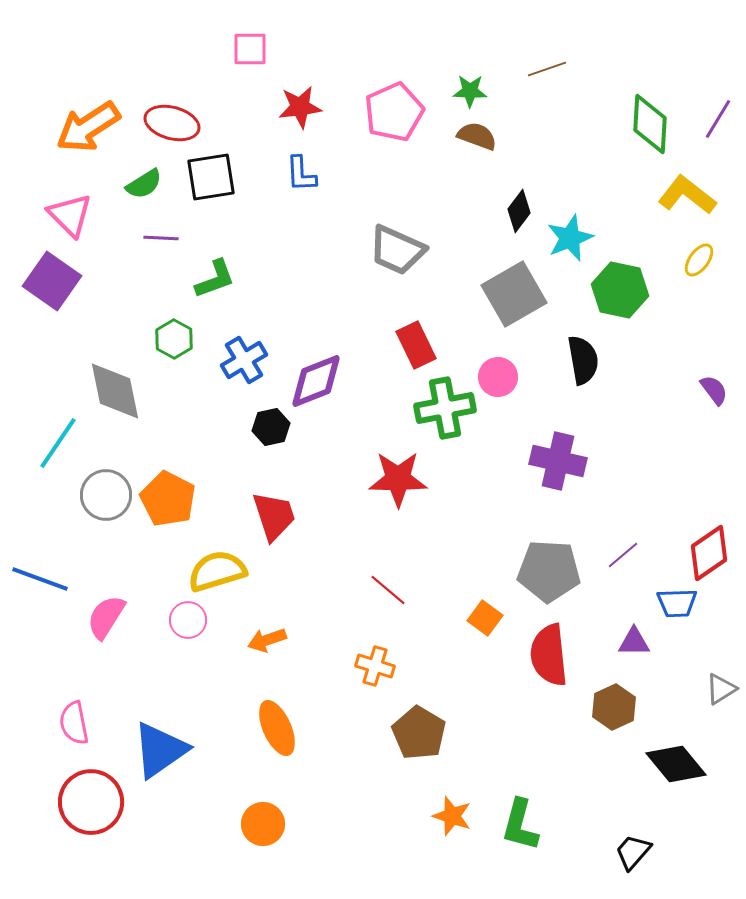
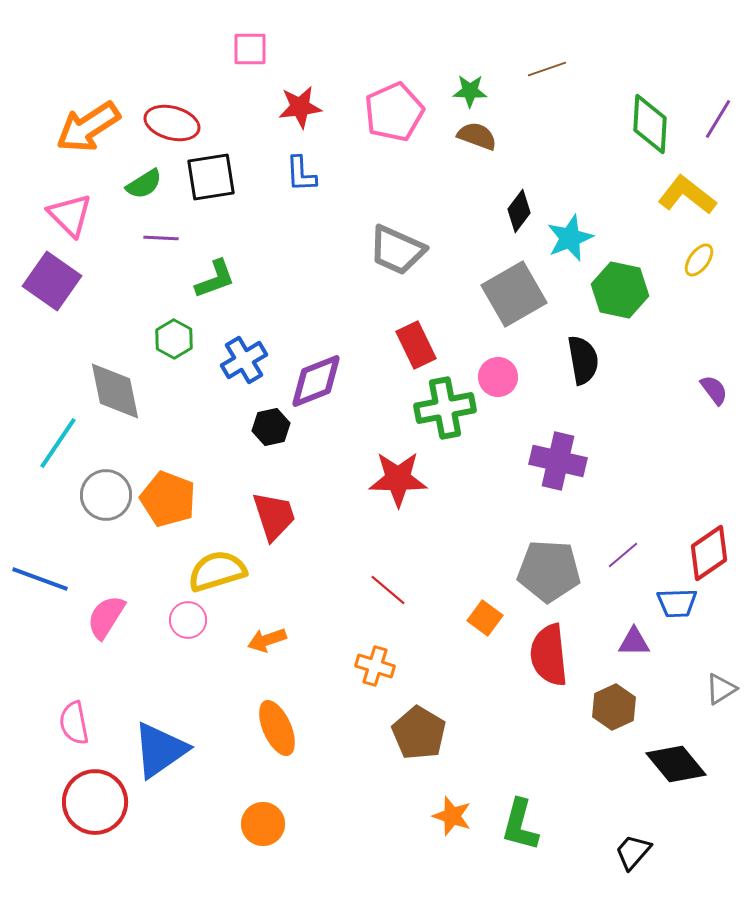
orange pentagon at (168, 499): rotated 6 degrees counterclockwise
red circle at (91, 802): moved 4 px right
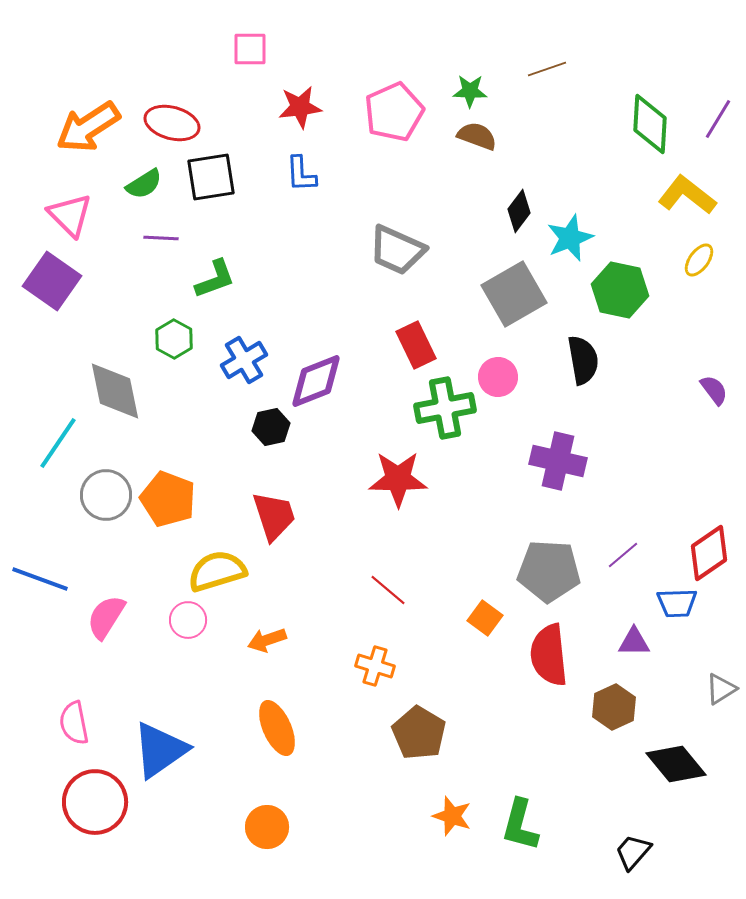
orange circle at (263, 824): moved 4 px right, 3 px down
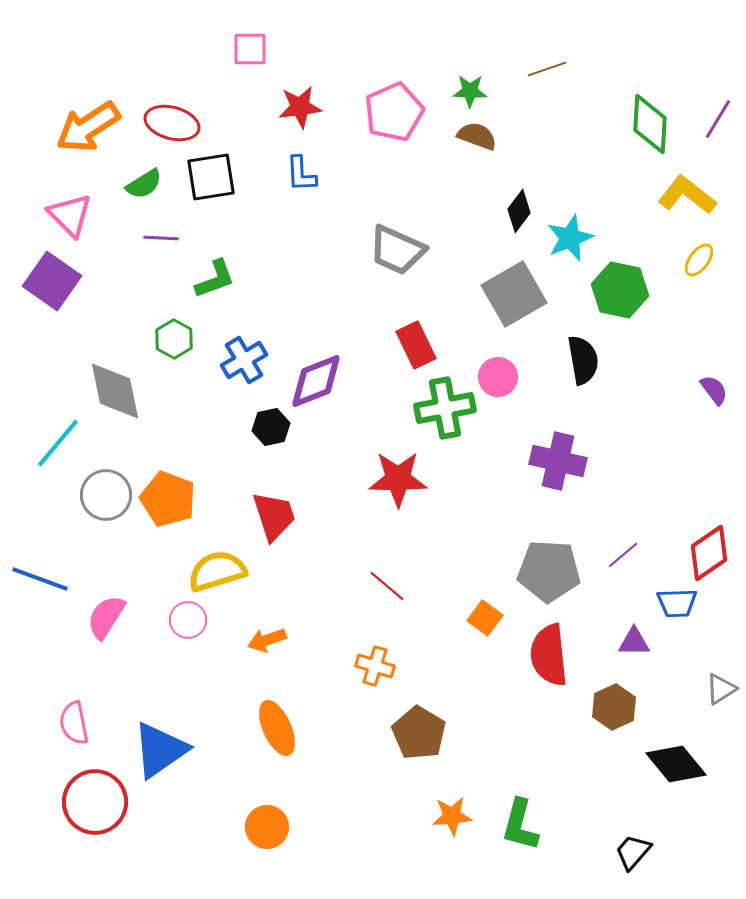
cyan line at (58, 443): rotated 6 degrees clockwise
red line at (388, 590): moved 1 px left, 4 px up
orange star at (452, 816): rotated 24 degrees counterclockwise
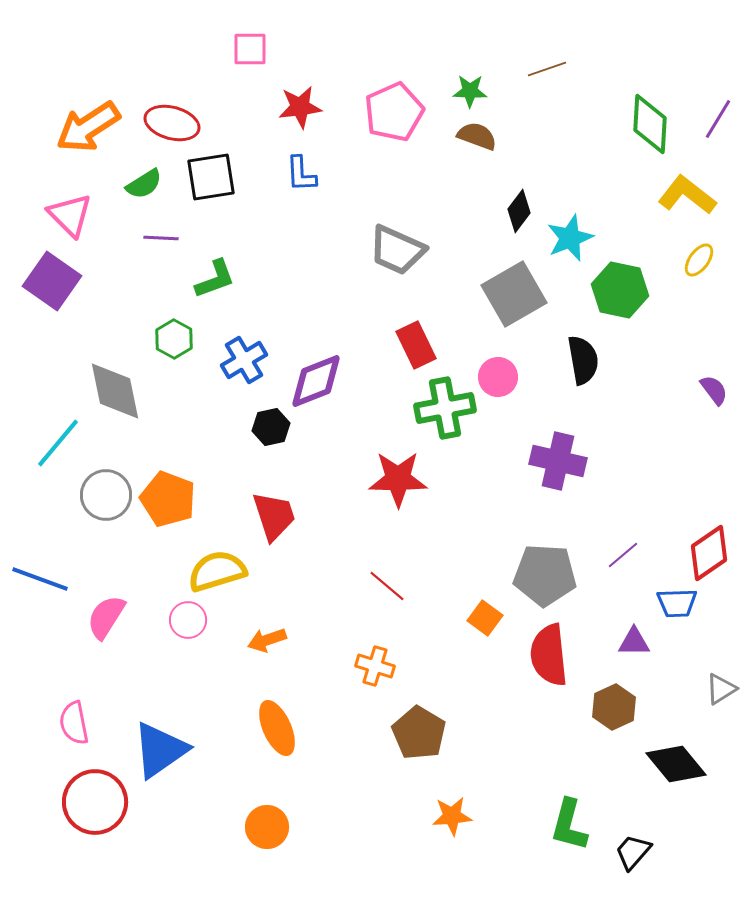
gray pentagon at (549, 571): moved 4 px left, 4 px down
green L-shape at (520, 825): moved 49 px right
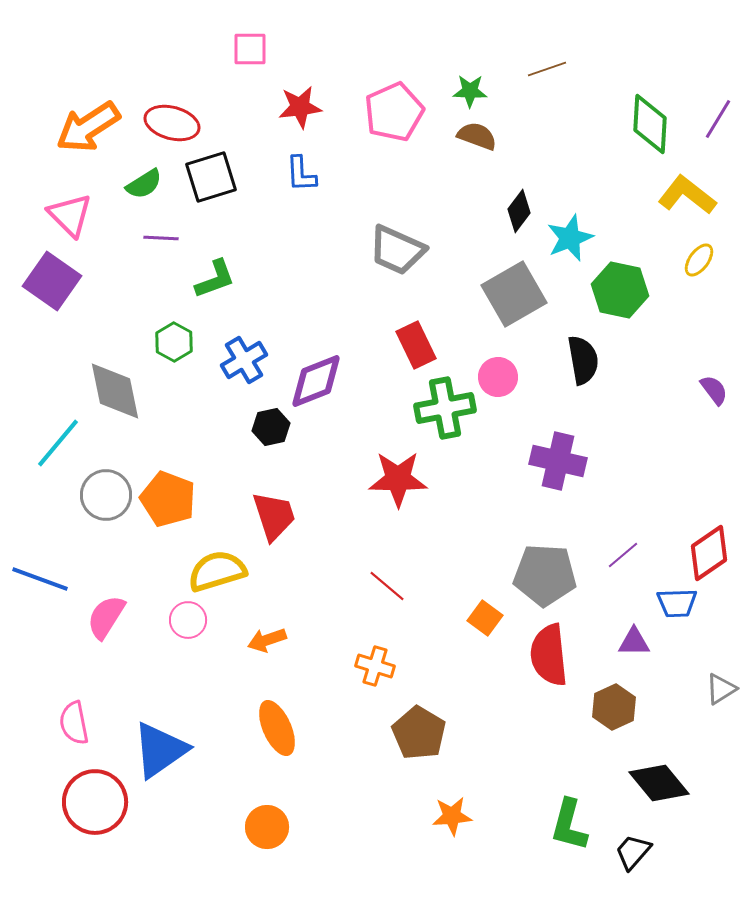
black square at (211, 177): rotated 8 degrees counterclockwise
green hexagon at (174, 339): moved 3 px down
black diamond at (676, 764): moved 17 px left, 19 px down
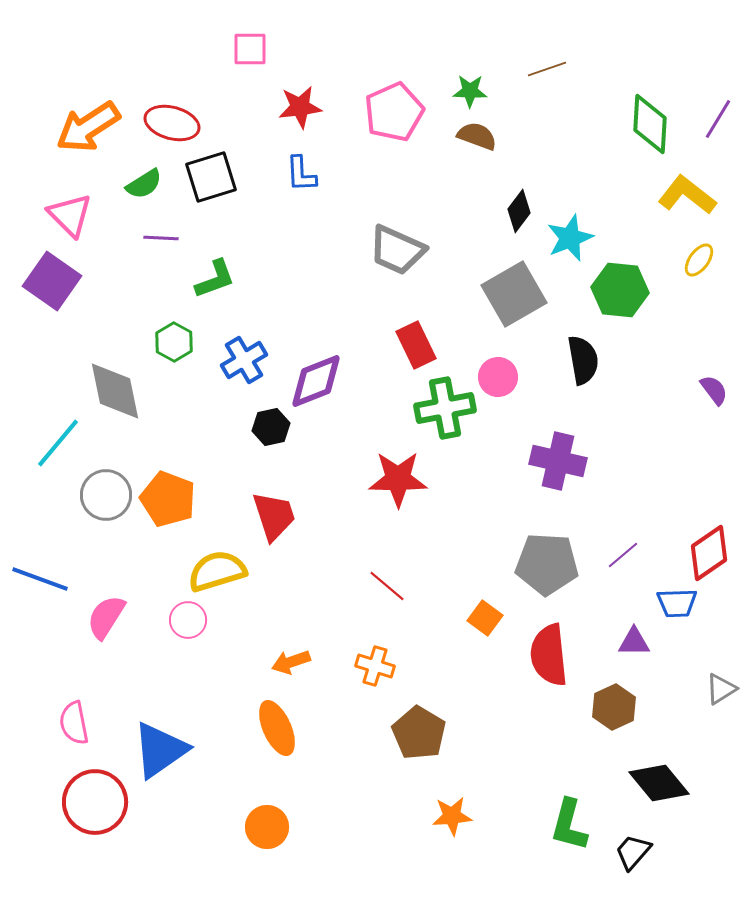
green hexagon at (620, 290): rotated 6 degrees counterclockwise
gray pentagon at (545, 575): moved 2 px right, 11 px up
orange arrow at (267, 640): moved 24 px right, 22 px down
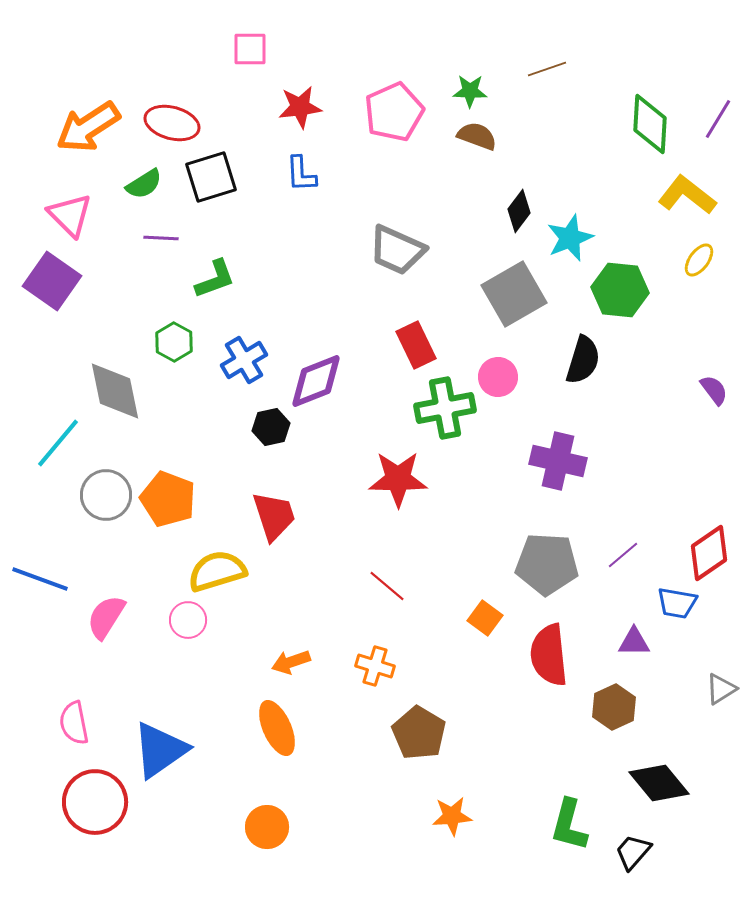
black semicircle at (583, 360): rotated 27 degrees clockwise
blue trapezoid at (677, 603): rotated 12 degrees clockwise
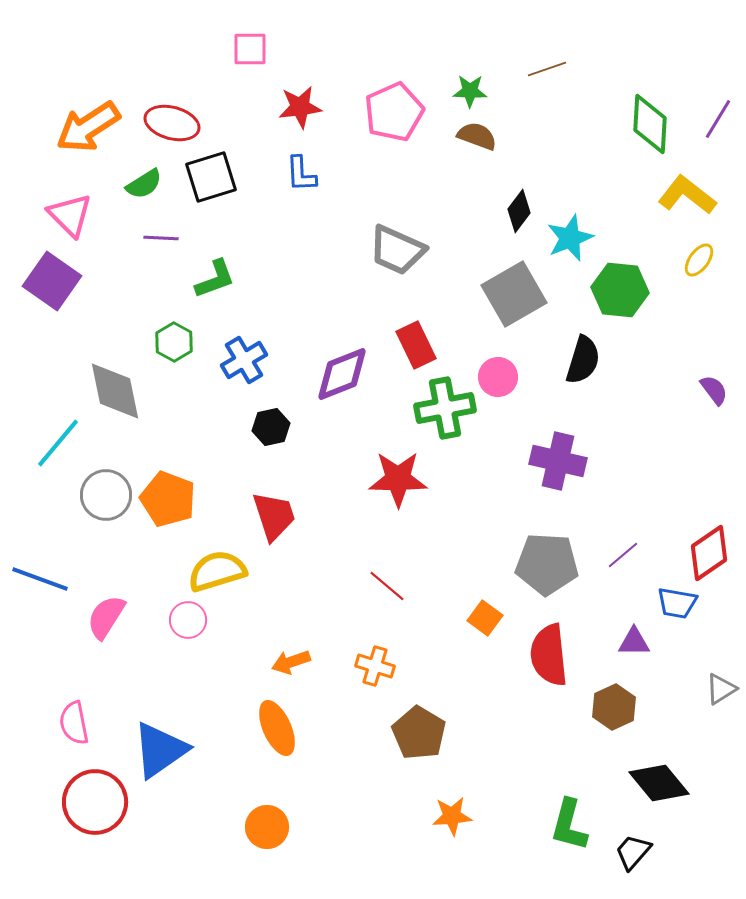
purple diamond at (316, 381): moved 26 px right, 7 px up
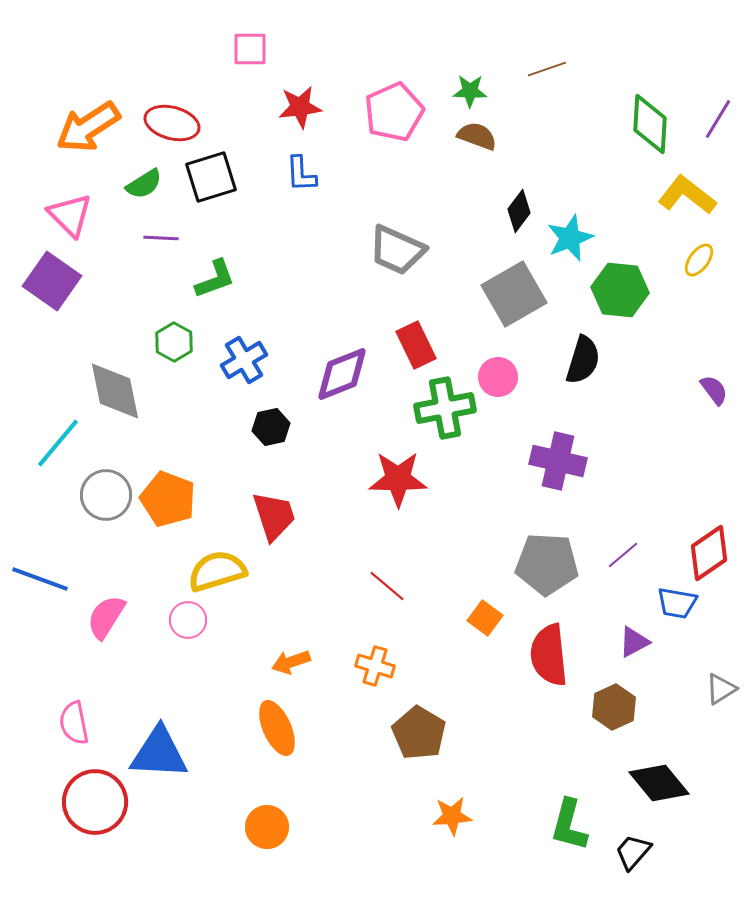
purple triangle at (634, 642): rotated 28 degrees counterclockwise
blue triangle at (160, 750): moved 1 px left, 3 px down; rotated 38 degrees clockwise
